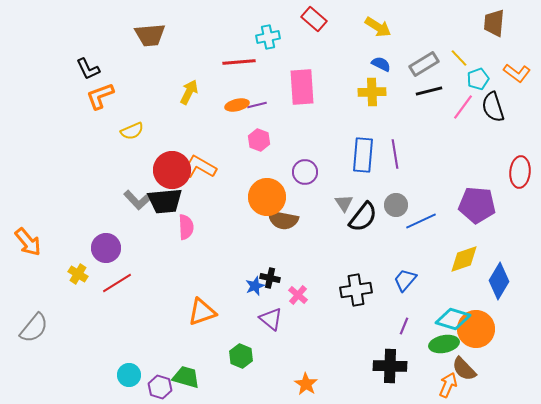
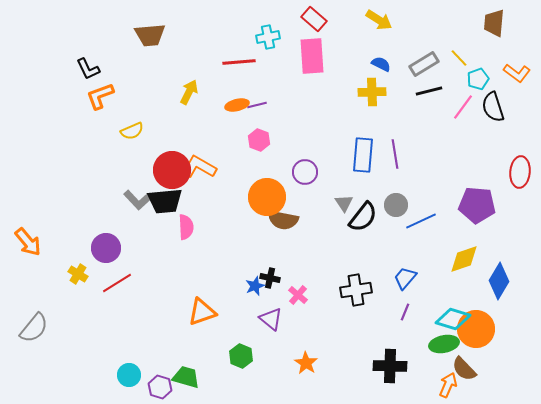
yellow arrow at (378, 27): moved 1 px right, 7 px up
pink rectangle at (302, 87): moved 10 px right, 31 px up
blue trapezoid at (405, 280): moved 2 px up
purple line at (404, 326): moved 1 px right, 14 px up
orange star at (306, 384): moved 21 px up
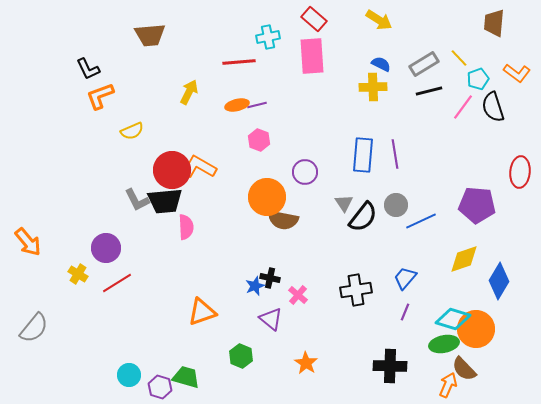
yellow cross at (372, 92): moved 1 px right, 5 px up
gray L-shape at (137, 200): rotated 16 degrees clockwise
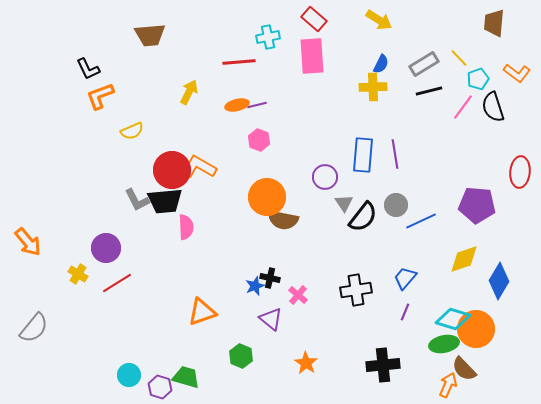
blue semicircle at (381, 64): rotated 90 degrees clockwise
purple circle at (305, 172): moved 20 px right, 5 px down
black cross at (390, 366): moved 7 px left, 1 px up; rotated 8 degrees counterclockwise
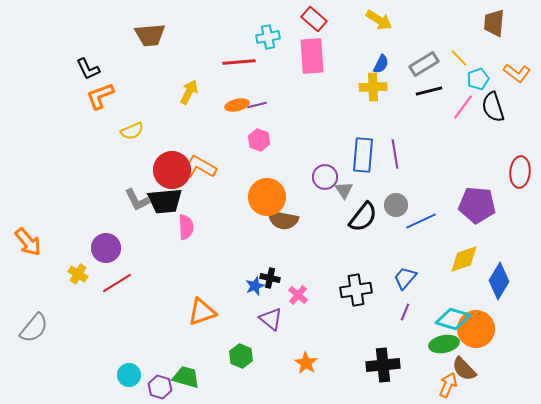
gray triangle at (344, 203): moved 13 px up
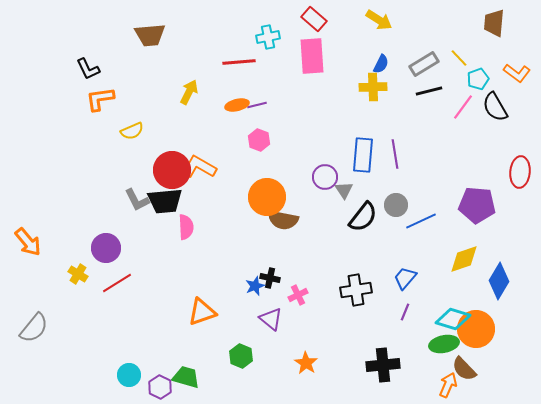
orange L-shape at (100, 96): moved 3 px down; rotated 12 degrees clockwise
black semicircle at (493, 107): moved 2 px right; rotated 12 degrees counterclockwise
pink cross at (298, 295): rotated 24 degrees clockwise
purple hexagon at (160, 387): rotated 10 degrees clockwise
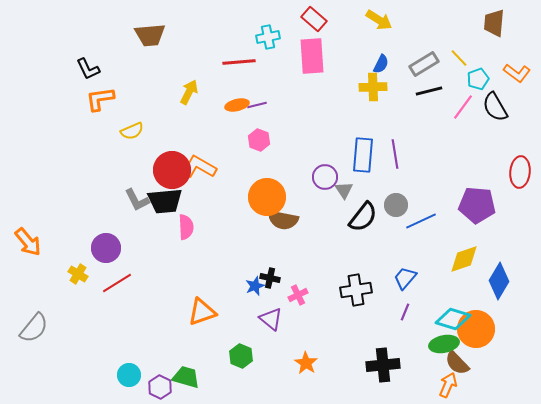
brown semicircle at (464, 369): moved 7 px left, 6 px up
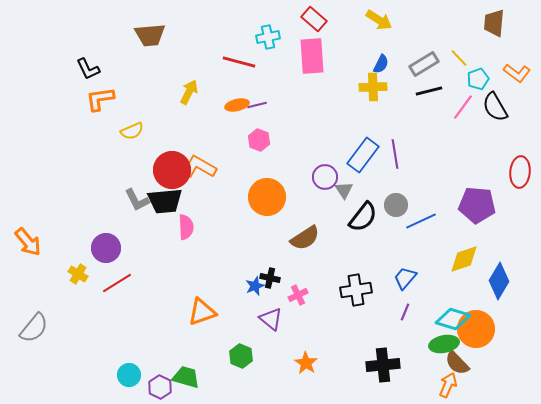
red line at (239, 62): rotated 20 degrees clockwise
blue rectangle at (363, 155): rotated 32 degrees clockwise
brown semicircle at (283, 220): moved 22 px right, 18 px down; rotated 44 degrees counterclockwise
